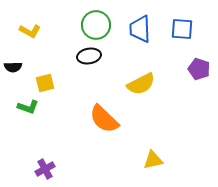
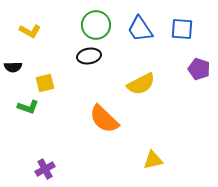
blue trapezoid: rotated 32 degrees counterclockwise
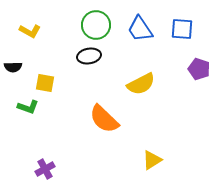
yellow square: rotated 24 degrees clockwise
yellow triangle: moved 1 px left; rotated 20 degrees counterclockwise
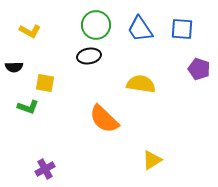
black semicircle: moved 1 px right
yellow semicircle: rotated 144 degrees counterclockwise
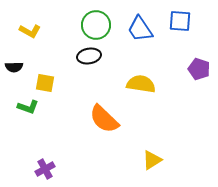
blue square: moved 2 px left, 8 px up
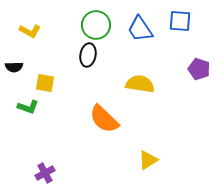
black ellipse: moved 1 px left, 1 px up; rotated 70 degrees counterclockwise
yellow semicircle: moved 1 px left
yellow triangle: moved 4 px left
purple cross: moved 4 px down
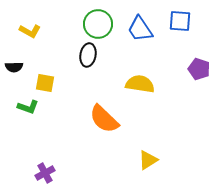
green circle: moved 2 px right, 1 px up
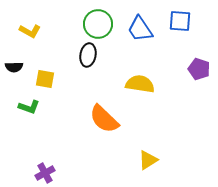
yellow square: moved 4 px up
green L-shape: moved 1 px right
